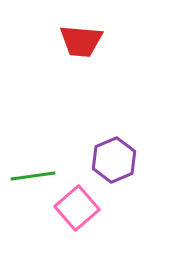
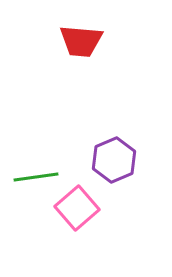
green line: moved 3 px right, 1 px down
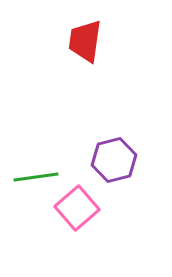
red trapezoid: moved 4 px right; rotated 93 degrees clockwise
purple hexagon: rotated 9 degrees clockwise
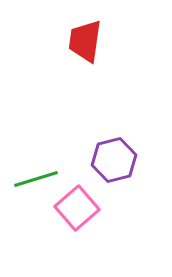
green line: moved 2 px down; rotated 9 degrees counterclockwise
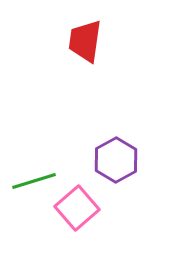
purple hexagon: moved 2 px right; rotated 15 degrees counterclockwise
green line: moved 2 px left, 2 px down
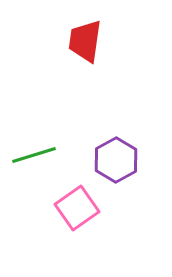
green line: moved 26 px up
pink square: rotated 6 degrees clockwise
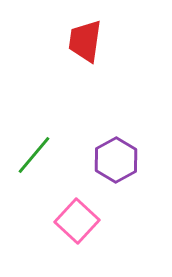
green line: rotated 33 degrees counterclockwise
pink square: moved 13 px down; rotated 12 degrees counterclockwise
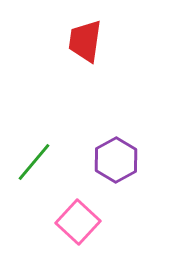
green line: moved 7 px down
pink square: moved 1 px right, 1 px down
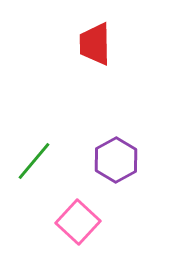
red trapezoid: moved 10 px right, 3 px down; rotated 9 degrees counterclockwise
green line: moved 1 px up
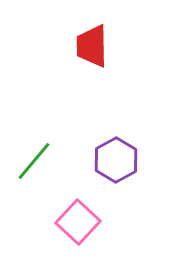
red trapezoid: moved 3 px left, 2 px down
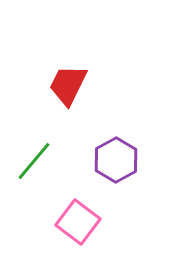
red trapezoid: moved 24 px left, 39 px down; rotated 27 degrees clockwise
pink square: rotated 6 degrees counterclockwise
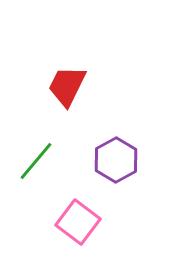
red trapezoid: moved 1 px left, 1 px down
green line: moved 2 px right
